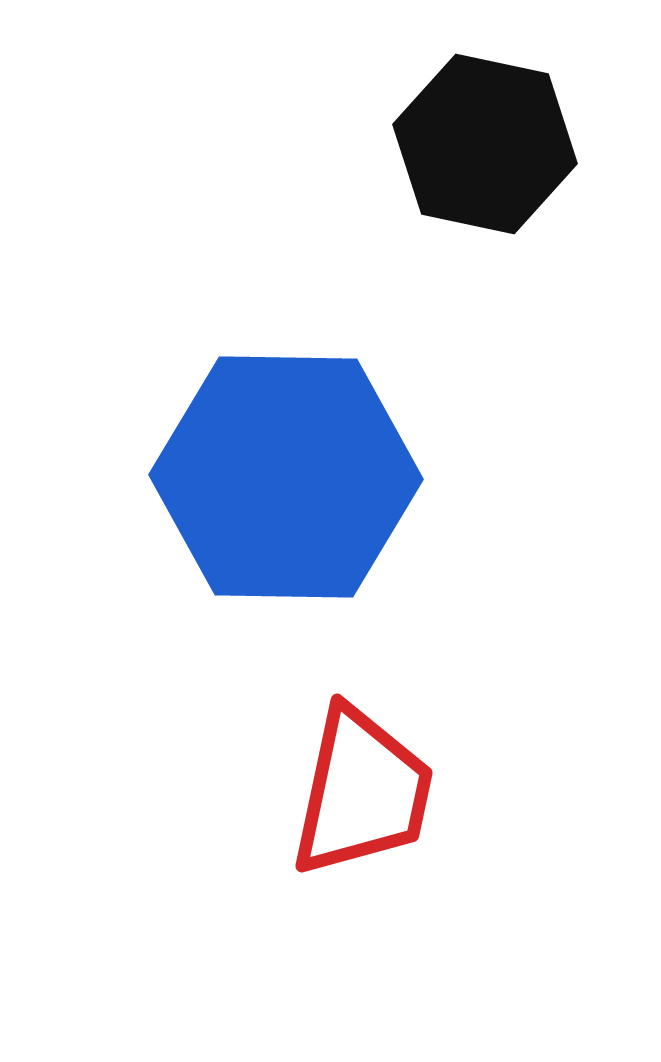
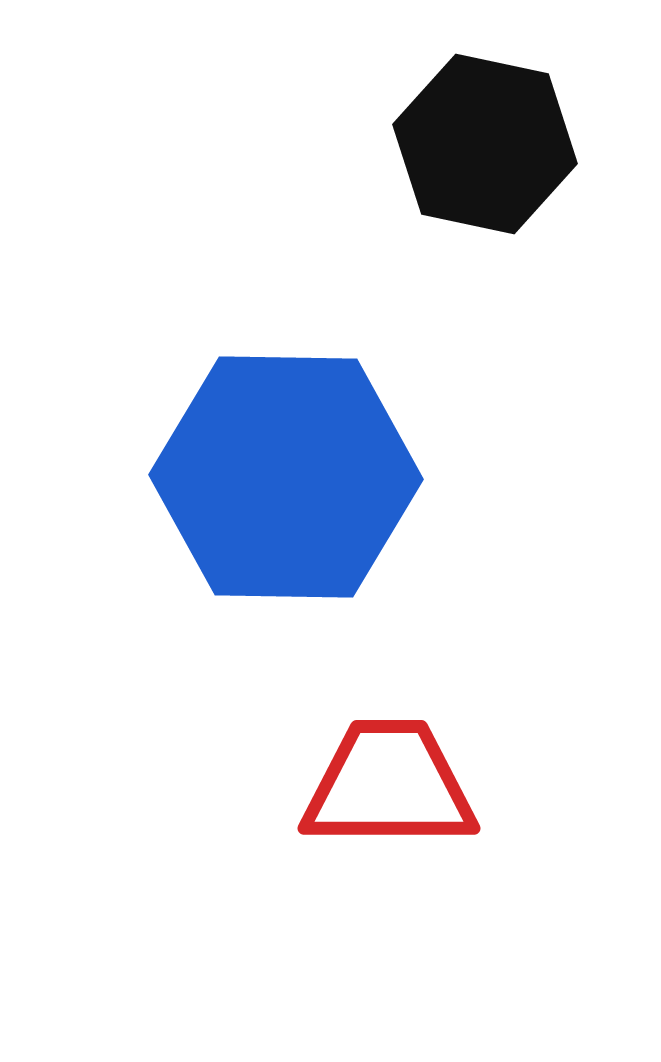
red trapezoid: moved 27 px right, 7 px up; rotated 102 degrees counterclockwise
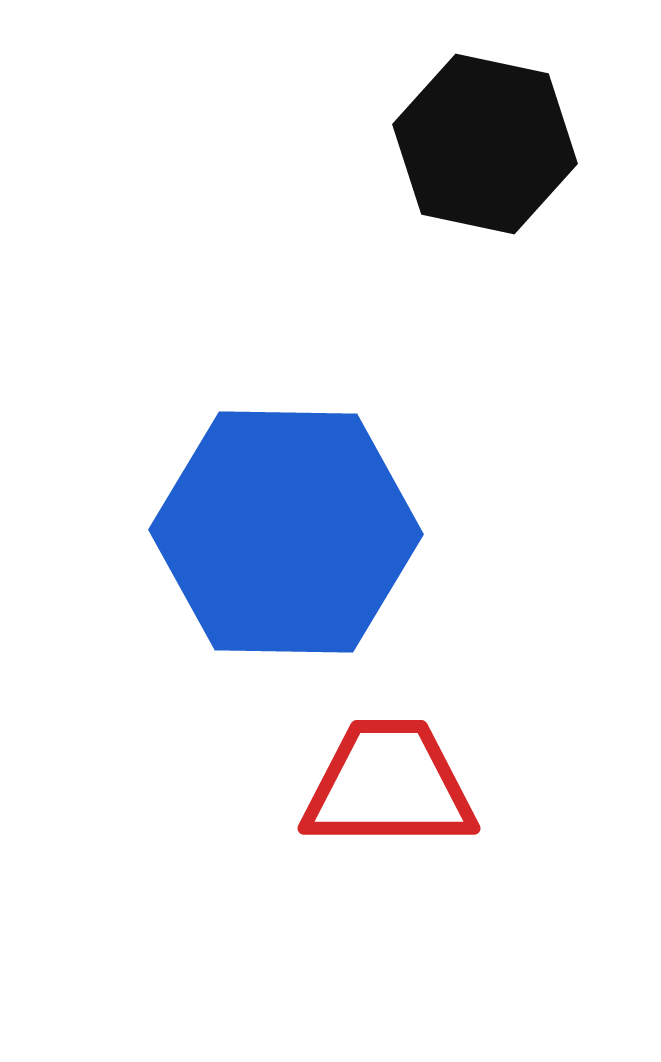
blue hexagon: moved 55 px down
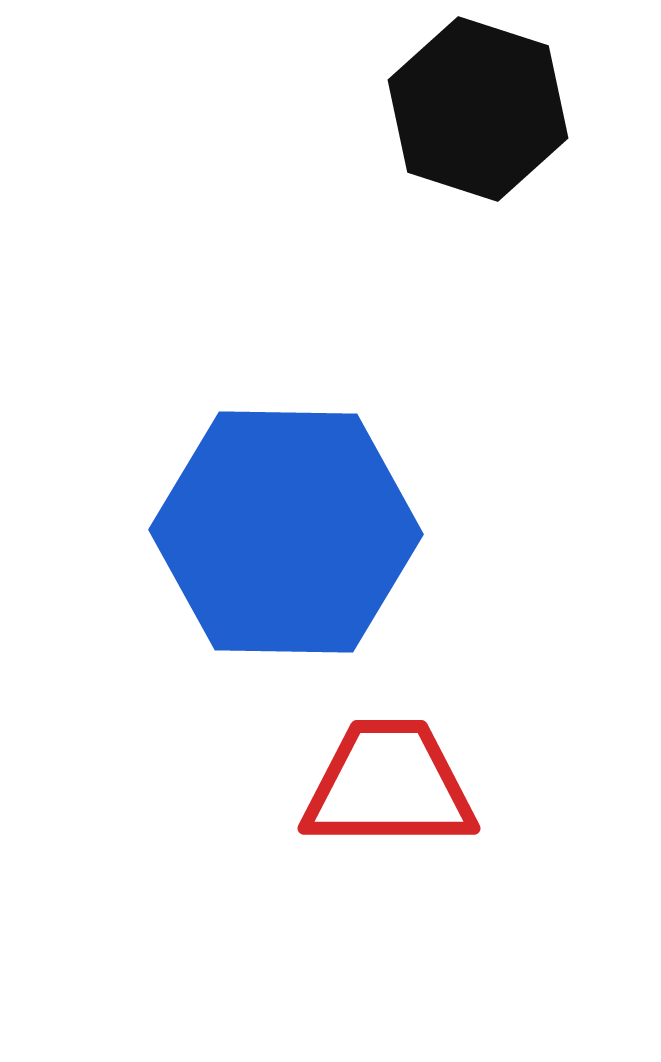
black hexagon: moved 7 px left, 35 px up; rotated 6 degrees clockwise
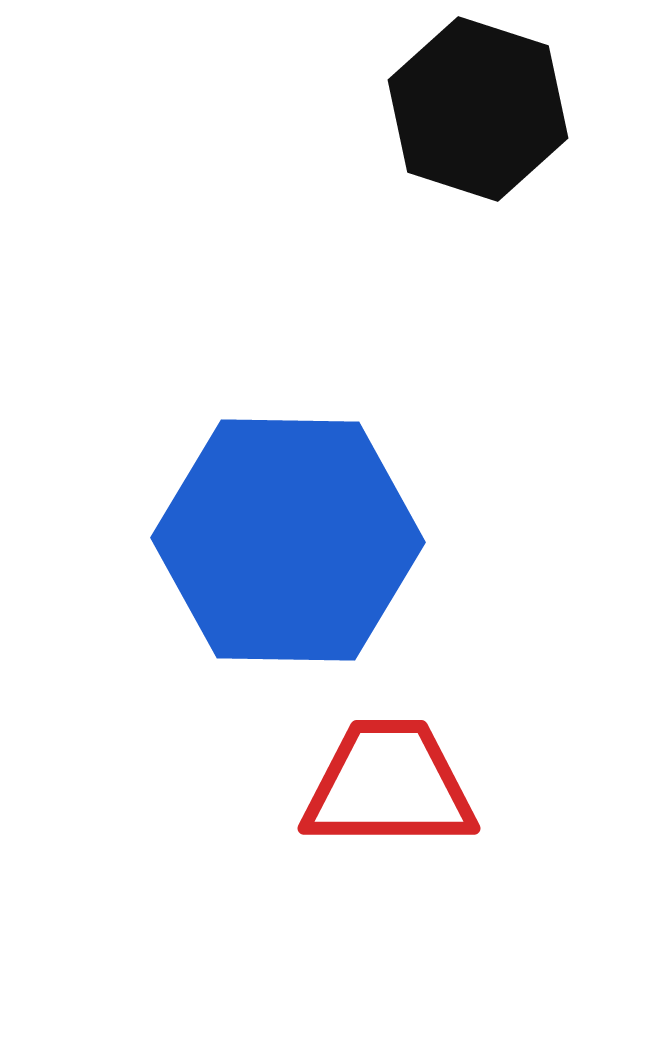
blue hexagon: moved 2 px right, 8 px down
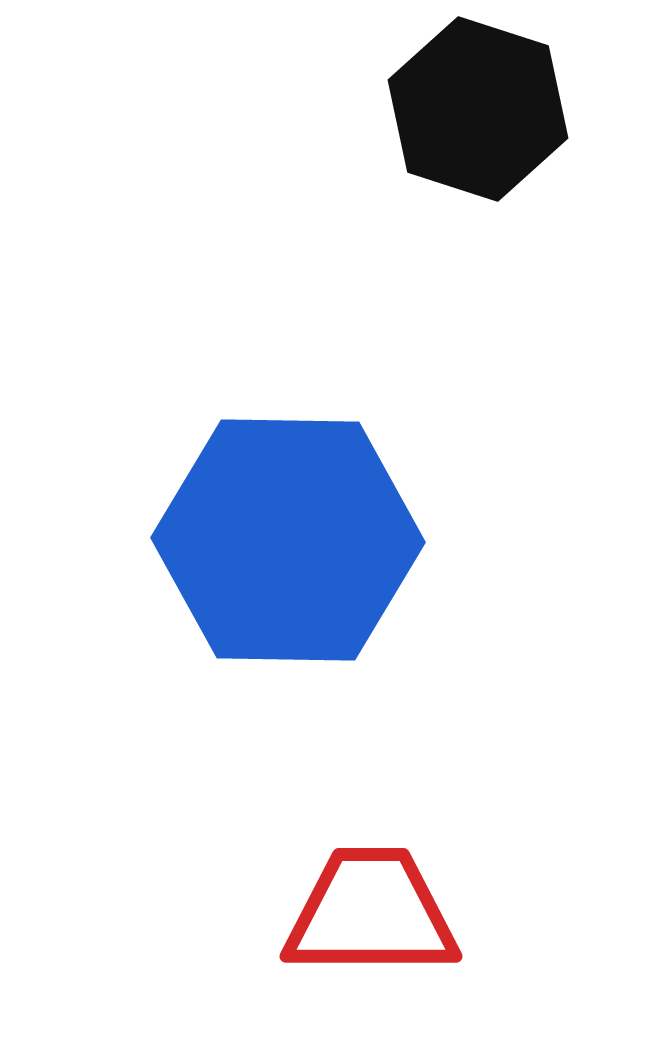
red trapezoid: moved 18 px left, 128 px down
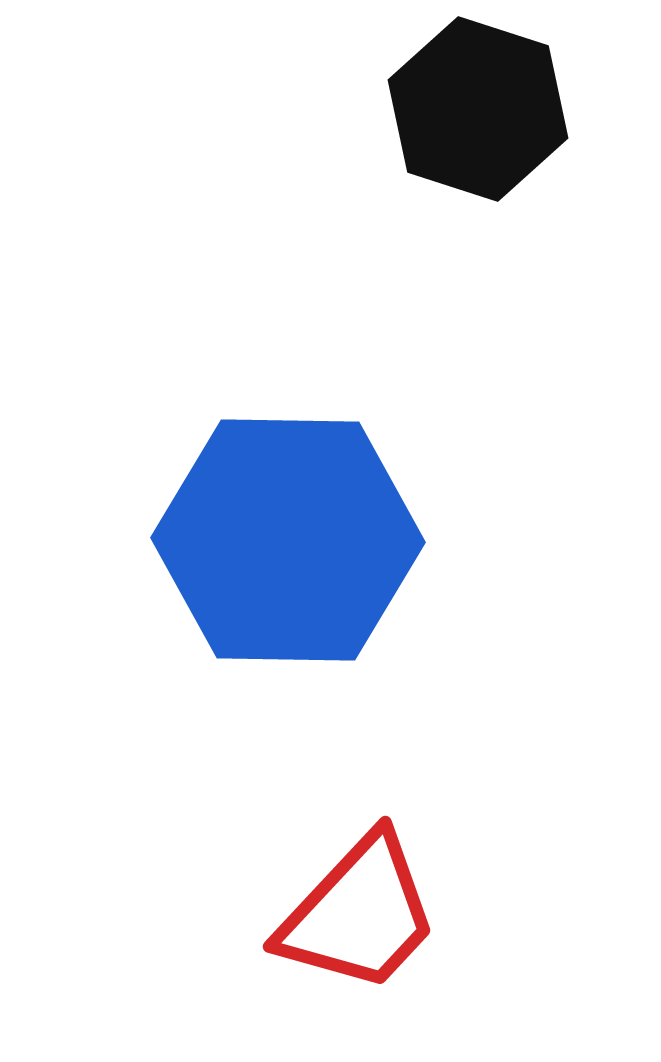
red trapezoid: moved 12 px left, 1 px down; rotated 133 degrees clockwise
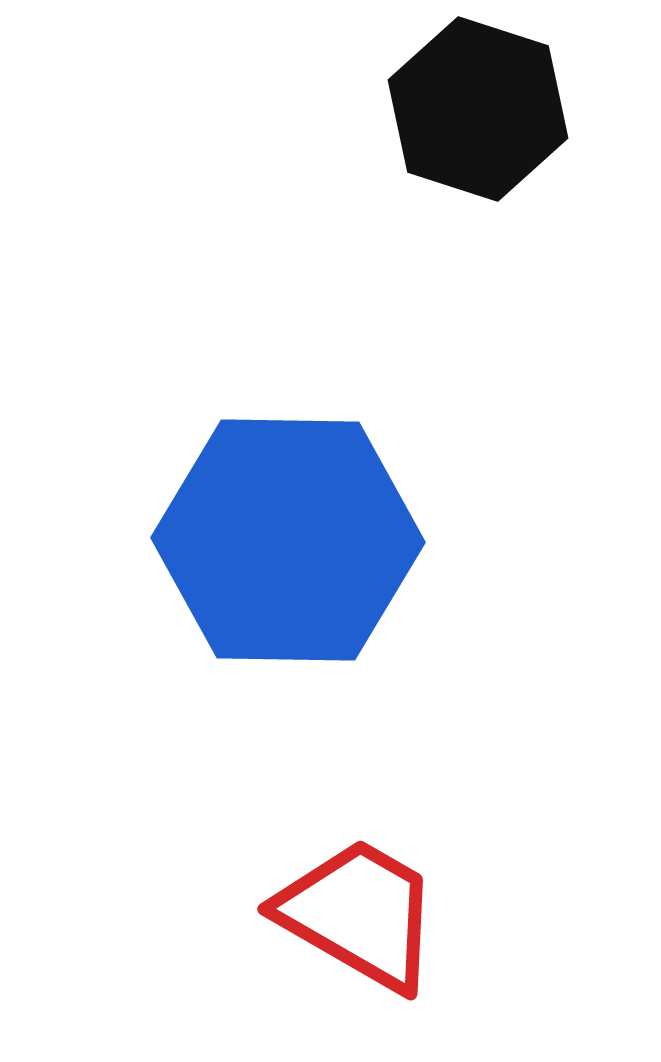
red trapezoid: rotated 103 degrees counterclockwise
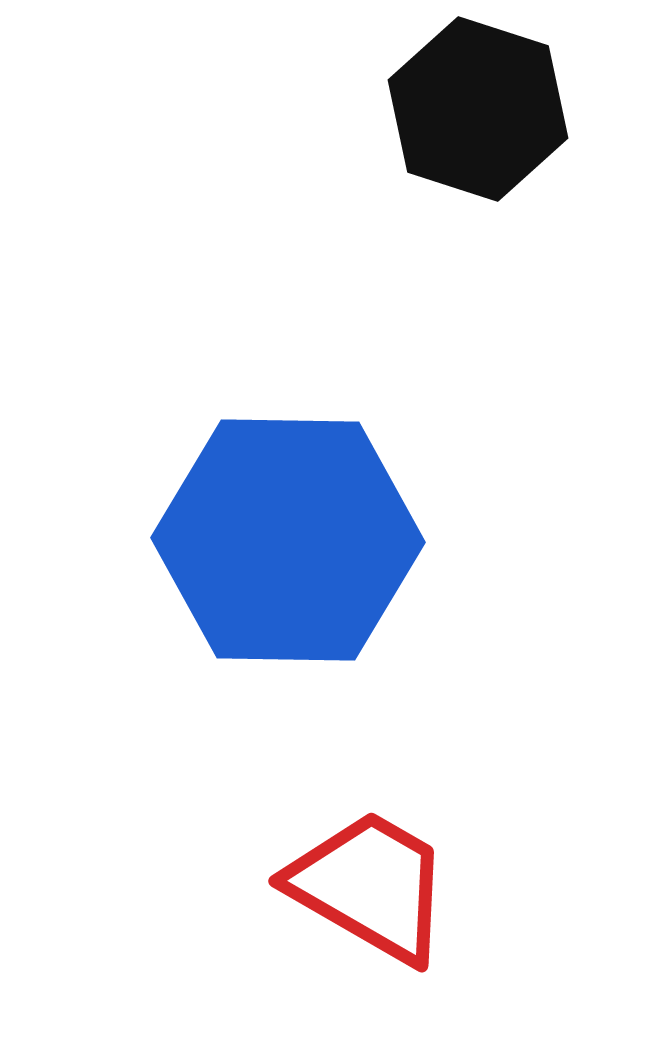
red trapezoid: moved 11 px right, 28 px up
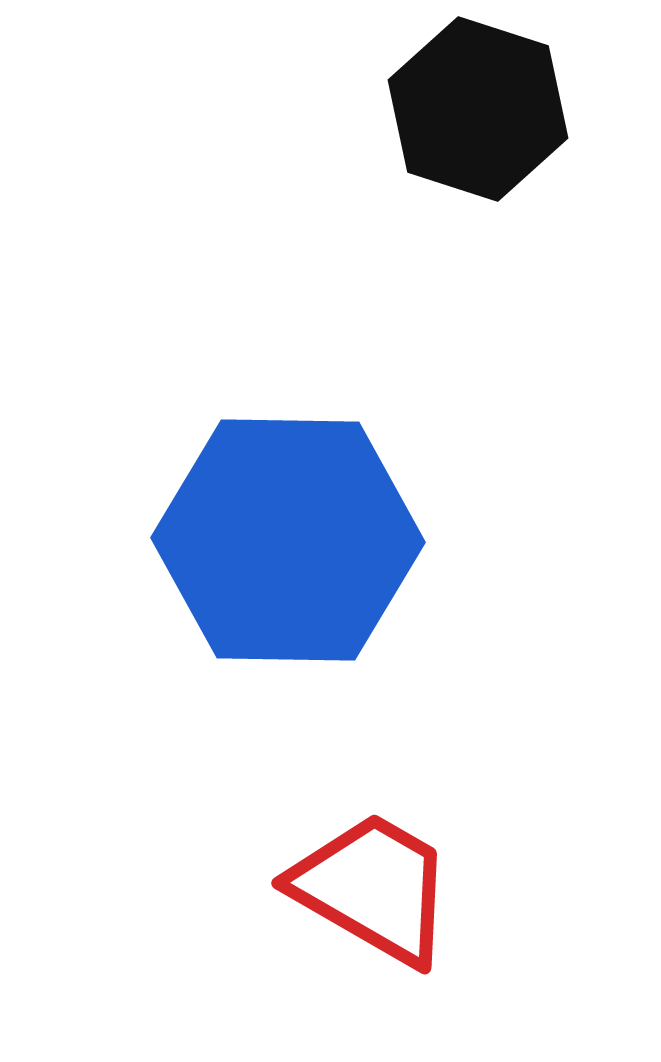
red trapezoid: moved 3 px right, 2 px down
